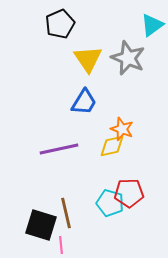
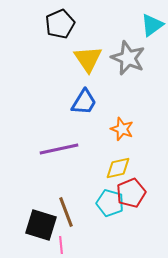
yellow diamond: moved 6 px right, 22 px down
red pentagon: moved 2 px right; rotated 20 degrees counterclockwise
brown line: moved 1 px up; rotated 8 degrees counterclockwise
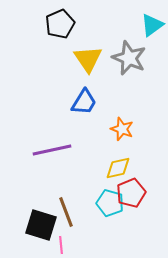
gray star: moved 1 px right
purple line: moved 7 px left, 1 px down
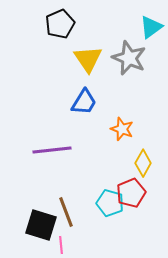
cyan triangle: moved 1 px left, 2 px down
purple line: rotated 6 degrees clockwise
yellow diamond: moved 25 px right, 5 px up; rotated 48 degrees counterclockwise
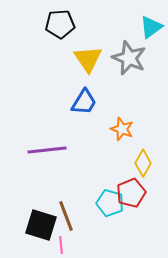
black pentagon: rotated 20 degrees clockwise
purple line: moved 5 px left
brown line: moved 4 px down
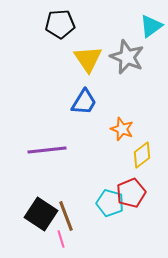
cyan triangle: moved 1 px up
gray star: moved 2 px left, 1 px up
yellow diamond: moved 1 px left, 8 px up; rotated 24 degrees clockwise
black square: moved 11 px up; rotated 16 degrees clockwise
pink line: moved 6 px up; rotated 12 degrees counterclockwise
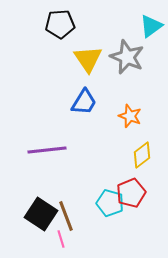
orange star: moved 8 px right, 13 px up
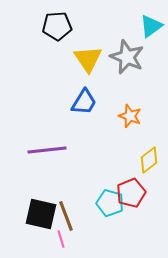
black pentagon: moved 3 px left, 2 px down
yellow diamond: moved 7 px right, 5 px down
black square: rotated 20 degrees counterclockwise
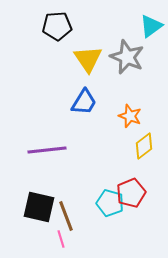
yellow diamond: moved 5 px left, 14 px up
black square: moved 2 px left, 7 px up
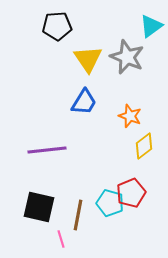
brown line: moved 12 px right, 1 px up; rotated 32 degrees clockwise
